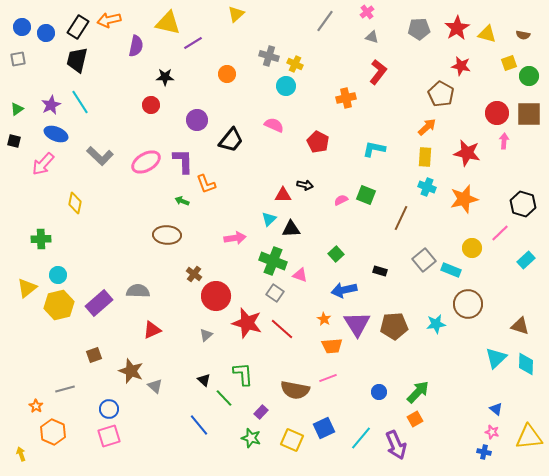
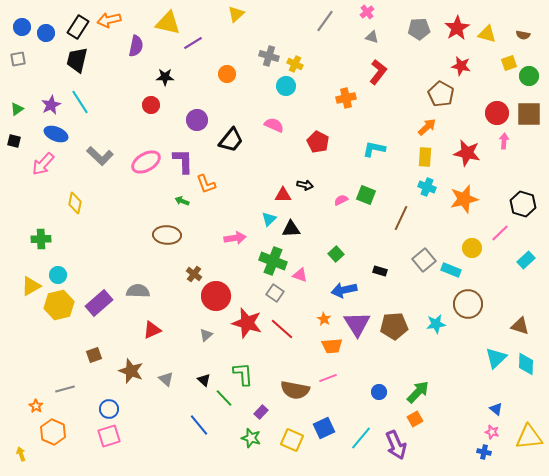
yellow triangle at (27, 288): moved 4 px right, 2 px up; rotated 10 degrees clockwise
gray triangle at (155, 386): moved 11 px right, 7 px up
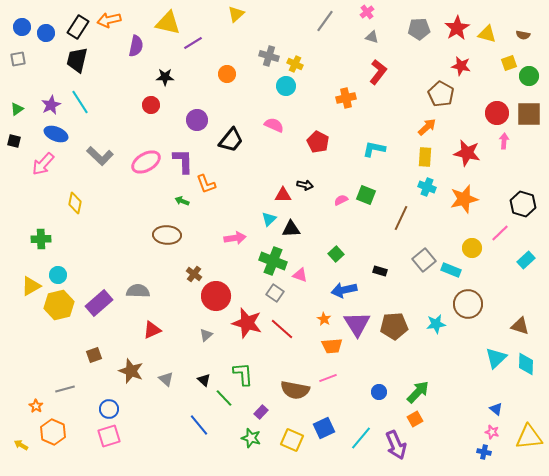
yellow arrow at (21, 454): moved 9 px up; rotated 40 degrees counterclockwise
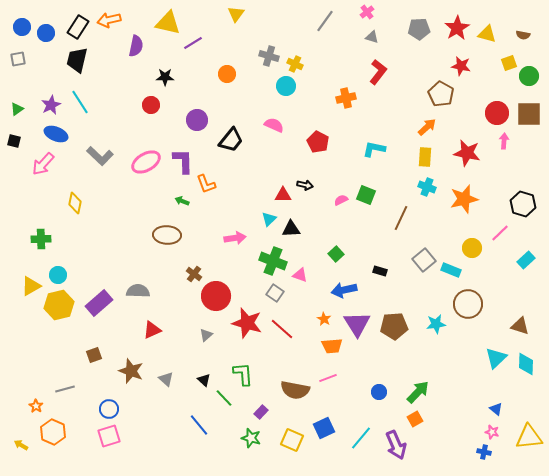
yellow triangle at (236, 14): rotated 12 degrees counterclockwise
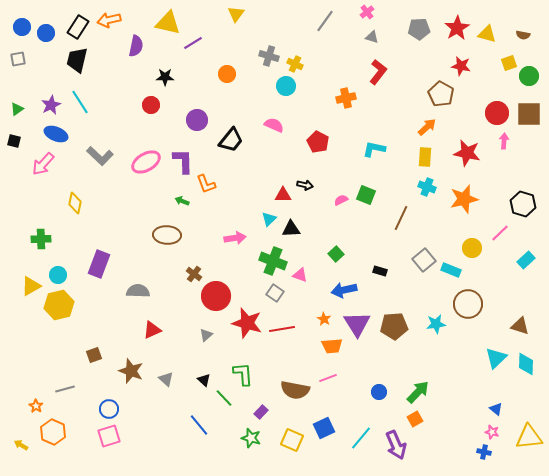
purple rectangle at (99, 303): moved 39 px up; rotated 28 degrees counterclockwise
red line at (282, 329): rotated 50 degrees counterclockwise
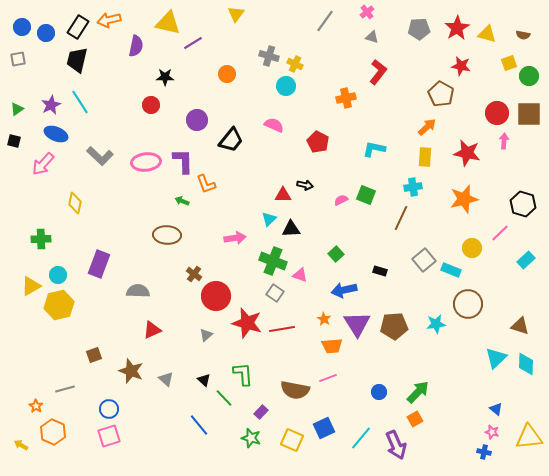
pink ellipse at (146, 162): rotated 24 degrees clockwise
cyan cross at (427, 187): moved 14 px left; rotated 30 degrees counterclockwise
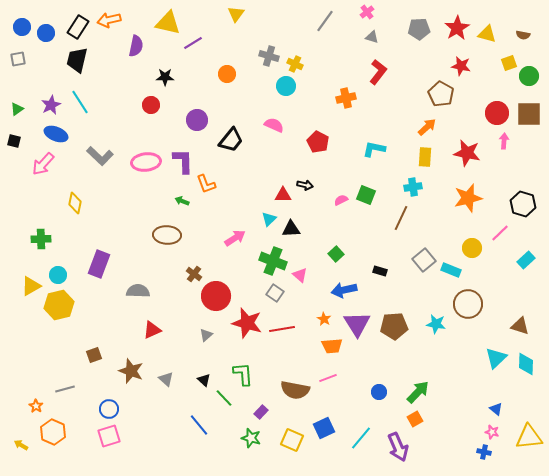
orange star at (464, 199): moved 4 px right, 1 px up
pink arrow at (235, 238): rotated 25 degrees counterclockwise
pink triangle at (300, 275): rotated 21 degrees clockwise
cyan star at (436, 324): rotated 18 degrees clockwise
purple arrow at (396, 445): moved 2 px right, 2 px down
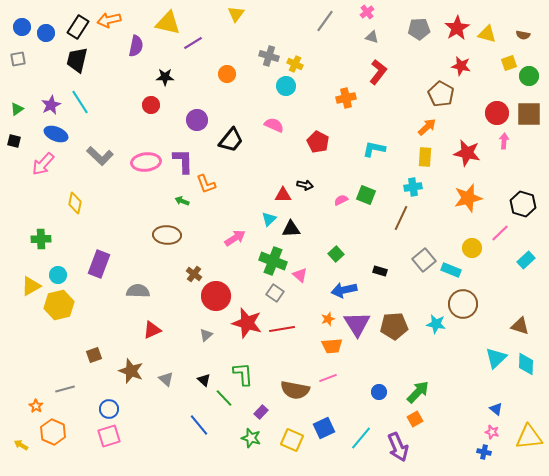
brown circle at (468, 304): moved 5 px left
orange star at (324, 319): moved 4 px right; rotated 24 degrees clockwise
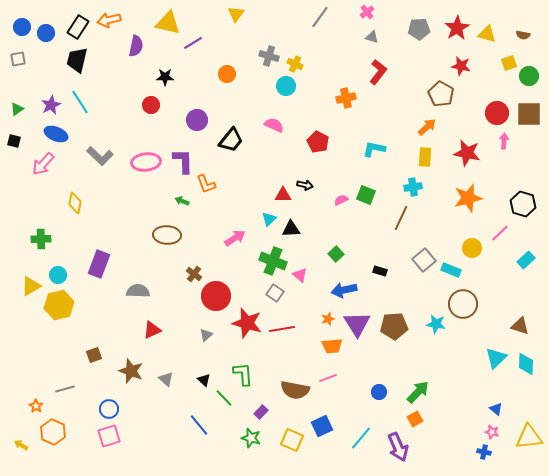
gray line at (325, 21): moved 5 px left, 4 px up
blue square at (324, 428): moved 2 px left, 2 px up
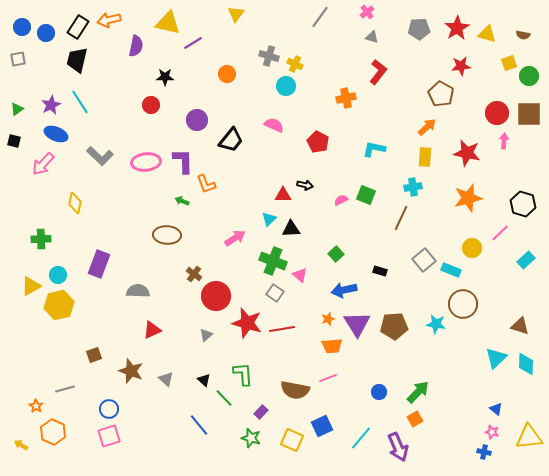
red star at (461, 66): rotated 18 degrees counterclockwise
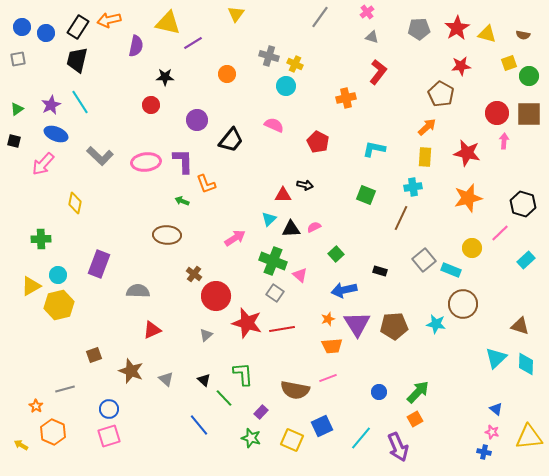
pink semicircle at (341, 200): moved 27 px left, 27 px down
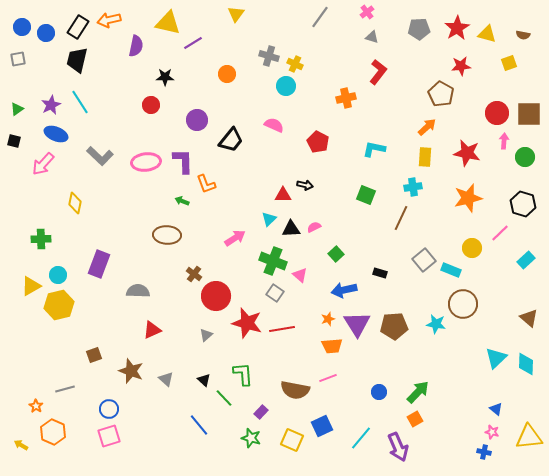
green circle at (529, 76): moved 4 px left, 81 px down
black rectangle at (380, 271): moved 2 px down
brown triangle at (520, 326): moved 9 px right, 8 px up; rotated 24 degrees clockwise
